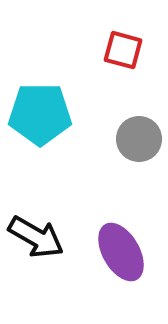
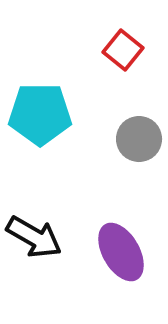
red square: rotated 24 degrees clockwise
black arrow: moved 2 px left
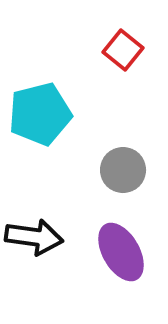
cyan pentagon: rotated 14 degrees counterclockwise
gray circle: moved 16 px left, 31 px down
black arrow: rotated 22 degrees counterclockwise
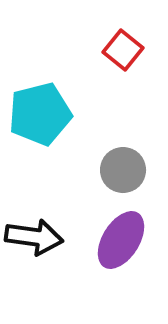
purple ellipse: moved 12 px up; rotated 62 degrees clockwise
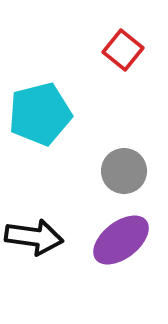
gray circle: moved 1 px right, 1 px down
purple ellipse: rotated 20 degrees clockwise
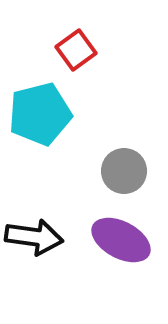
red square: moved 47 px left; rotated 15 degrees clockwise
purple ellipse: rotated 66 degrees clockwise
